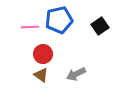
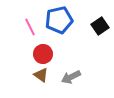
pink line: rotated 66 degrees clockwise
gray arrow: moved 5 px left, 3 px down
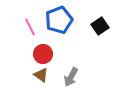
blue pentagon: rotated 8 degrees counterclockwise
gray arrow: rotated 36 degrees counterclockwise
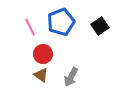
blue pentagon: moved 2 px right, 2 px down
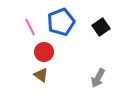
black square: moved 1 px right, 1 px down
red circle: moved 1 px right, 2 px up
gray arrow: moved 27 px right, 1 px down
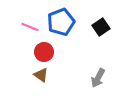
pink line: rotated 42 degrees counterclockwise
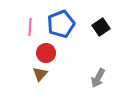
blue pentagon: moved 2 px down
pink line: rotated 72 degrees clockwise
red circle: moved 2 px right, 1 px down
brown triangle: moved 1 px left, 1 px up; rotated 35 degrees clockwise
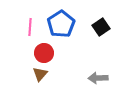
blue pentagon: rotated 12 degrees counterclockwise
red circle: moved 2 px left
gray arrow: rotated 60 degrees clockwise
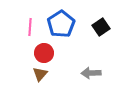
gray arrow: moved 7 px left, 5 px up
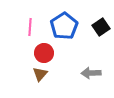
blue pentagon: moved 3 px right, 2 px down
